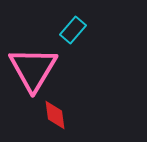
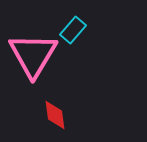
pink triangle: moved 14 px up
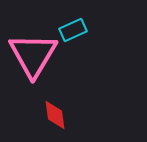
cyan rectangle: rotated 24 degrees clockwise
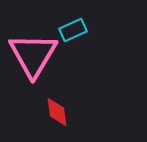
red diamond: moved 2 px right, 3 px up
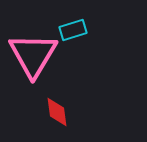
cyan rectangle: rotated 8 degrees clockwise
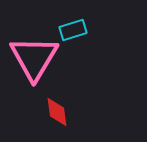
pink triangle: moved 1 px right, 3 px down
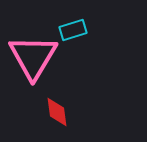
pink triangle: moved 1 px left, 1 px up
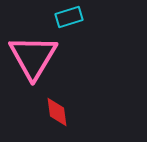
cyan rectangle: moved 4 px left, 13 px up
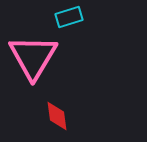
red diamond: moved 4 px down
